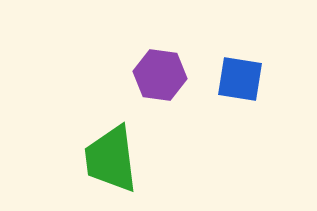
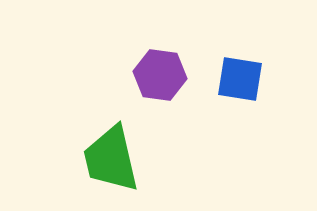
green trapezoid: rotated 6 degrees counterclockwise
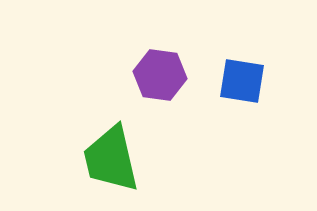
blue square: moved 2 px right, 2 px down
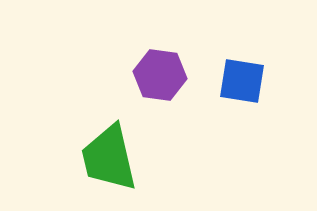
green trapezoid: moved 2 px left, 1 px up
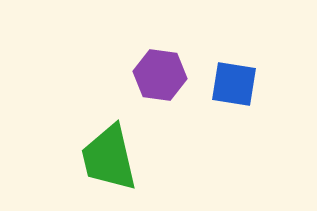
blue square: moved 8 px left, 3 px down
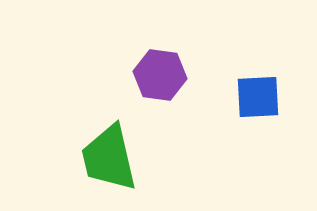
blue square: moved 24 px right, 13 px down; rotated 12 degrees counterclockwise
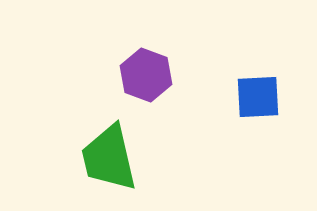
purple hexagon: moved 14 px left; rotated 12 degrees clockwise
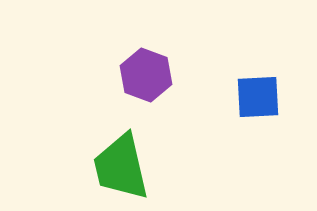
green trapezoid: moved 12 px right, 9 px down
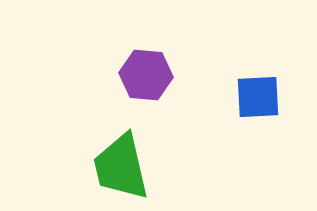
purple hexagon: rotated 15 degrees counterclockwise
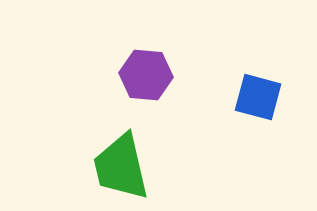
blue square: rotated 18 degrees clockwise
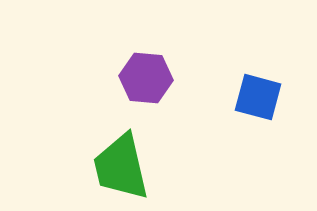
purple hexagon: moved 3 px down
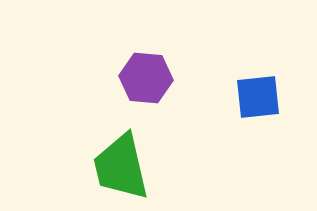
blue square: rotated 21 degrees counterclockwise
